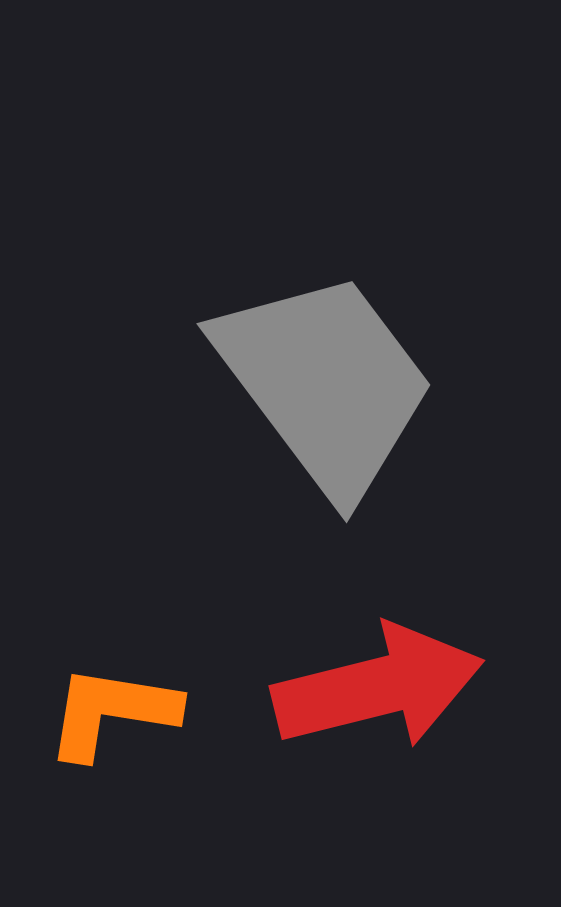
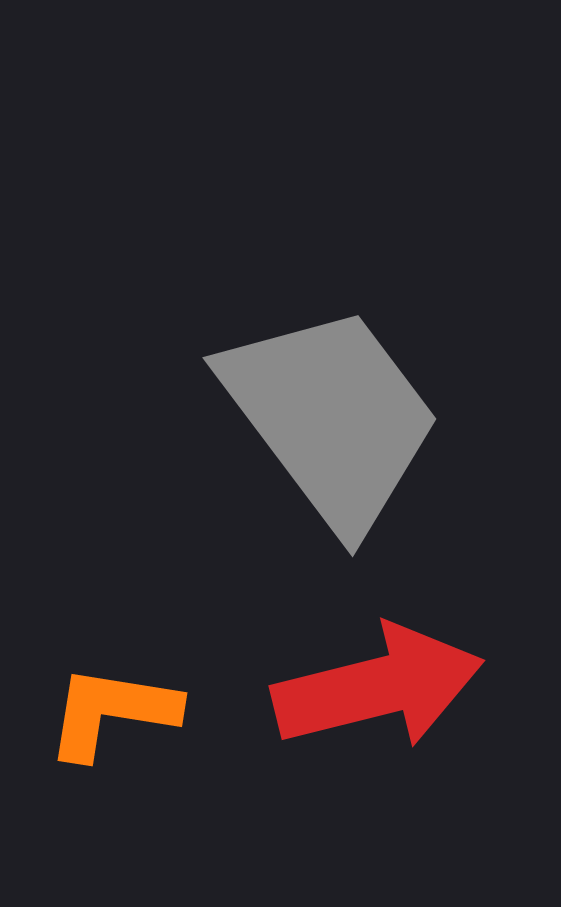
gray trapezoid: moved 6 px right, 34 px down
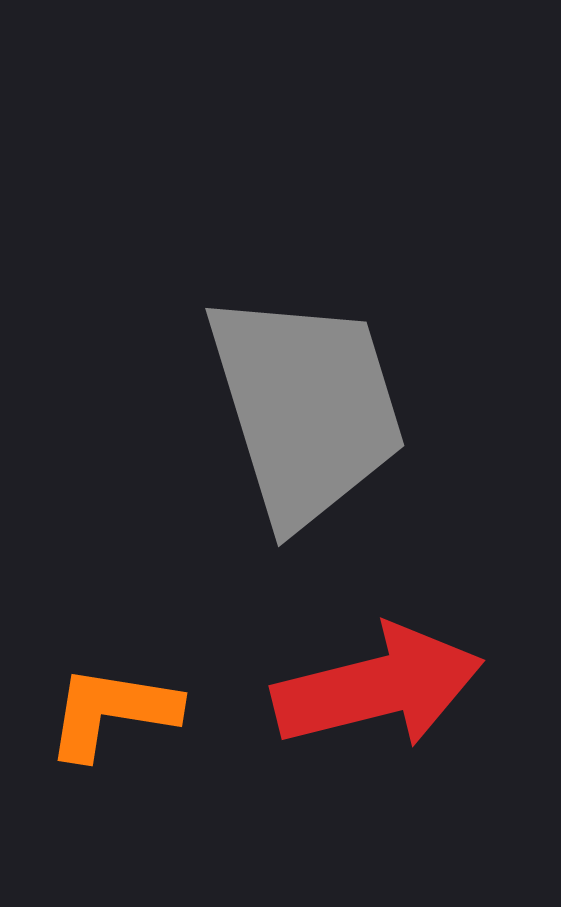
gray trapezoid: moved 25 px left, 9 px up; rotated 20 degrees clockwise
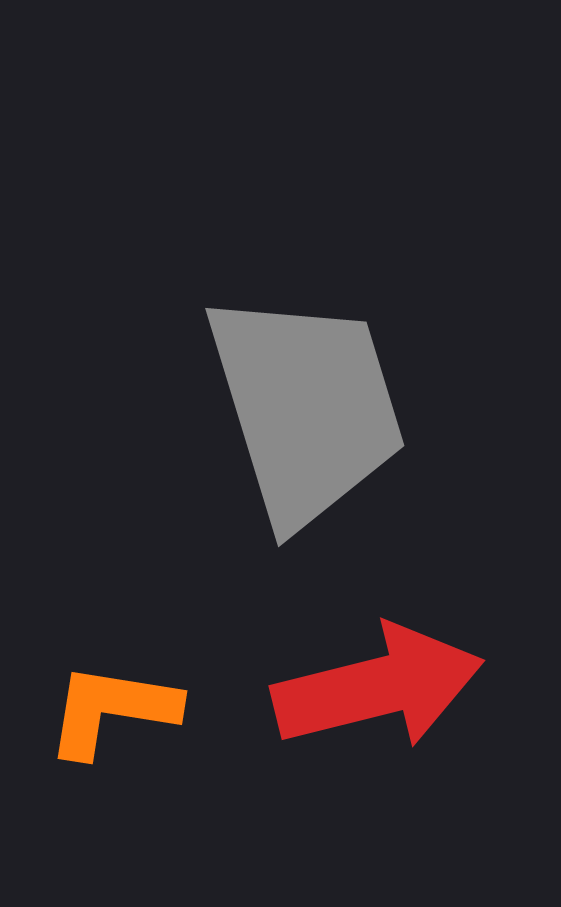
orange L-shape: moved 2 px up
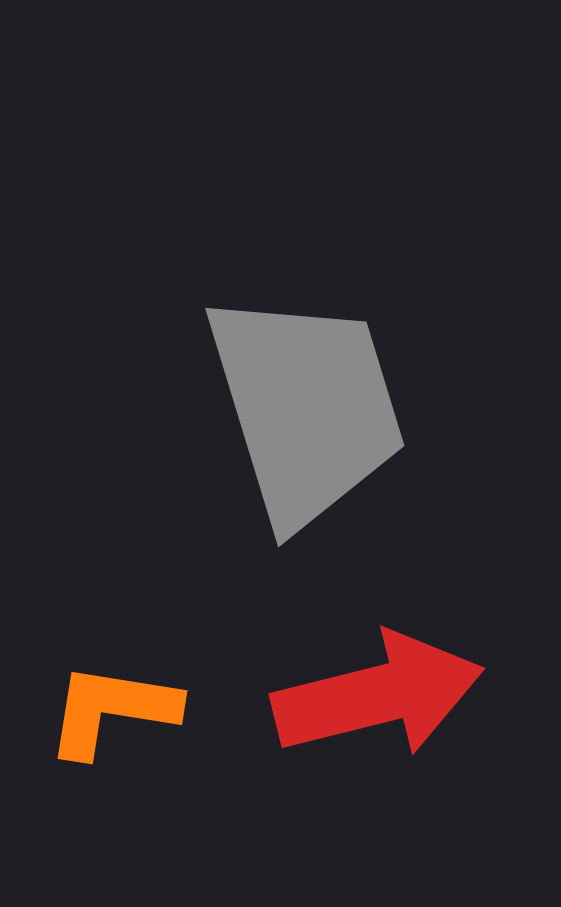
red arrow: moved 8 px down
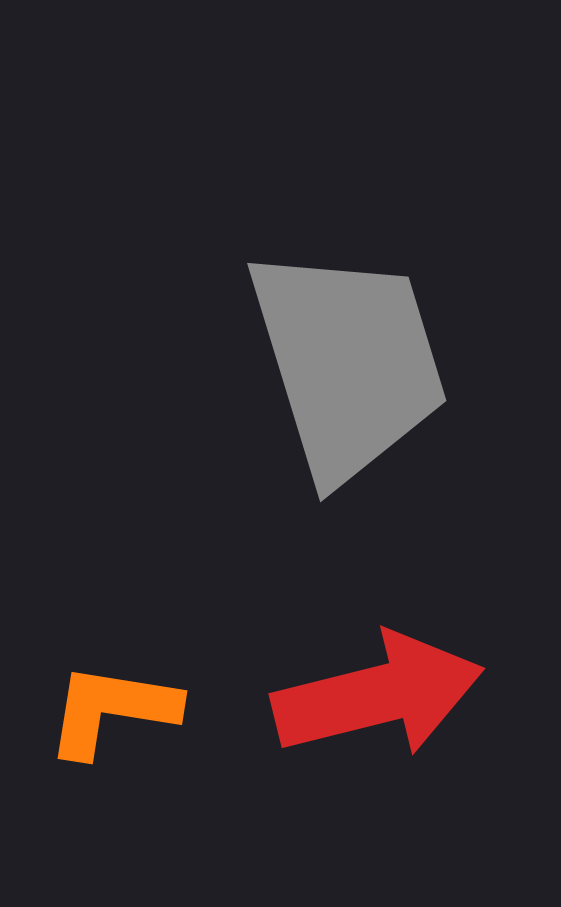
gray trapezoid: moved 42 px right, 45 px up
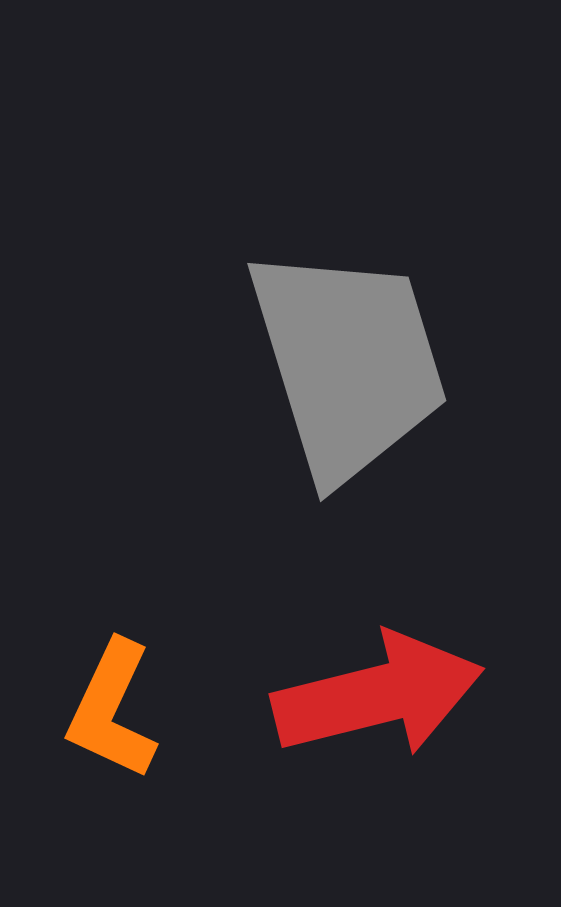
orange L-shape: rotated 74 degrees counterclockwise
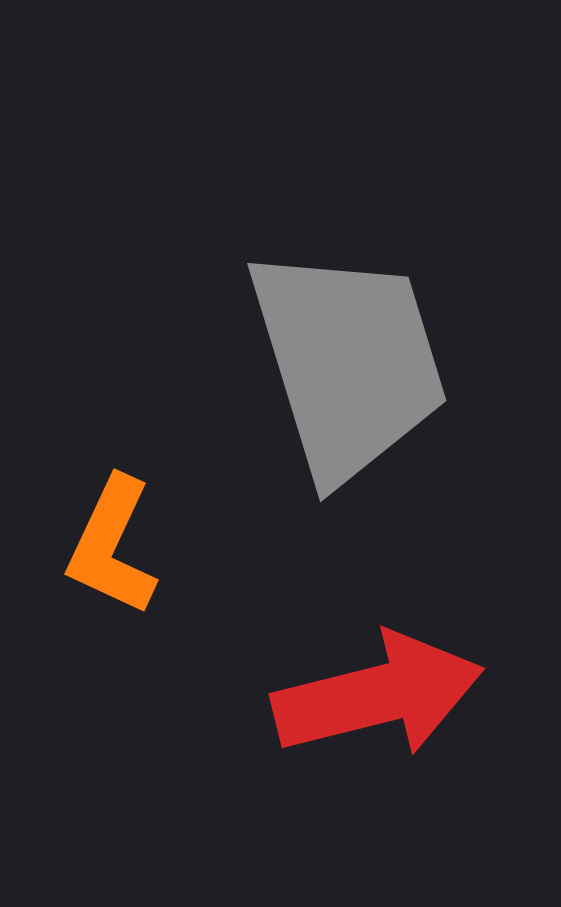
orange L-shape: moved 164 px up
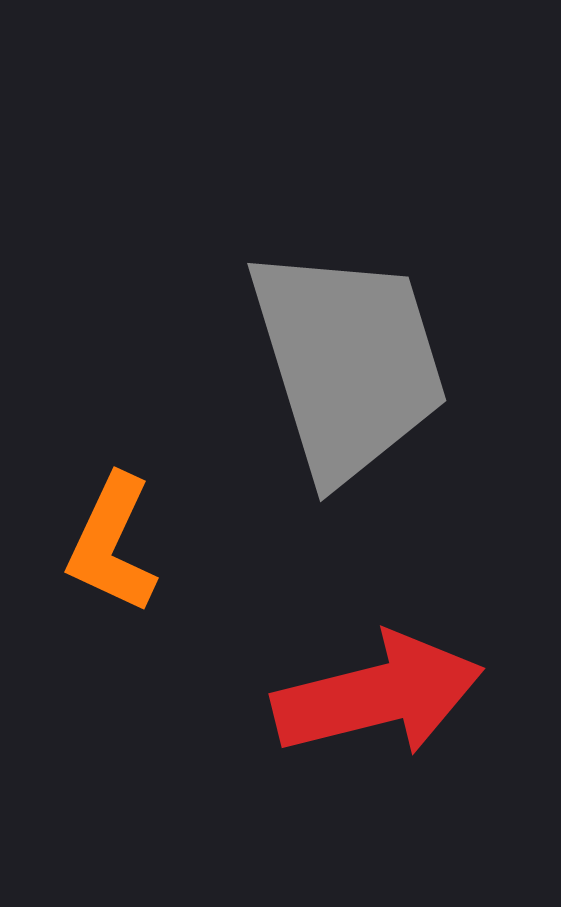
orange L-shape: moved 2 px up
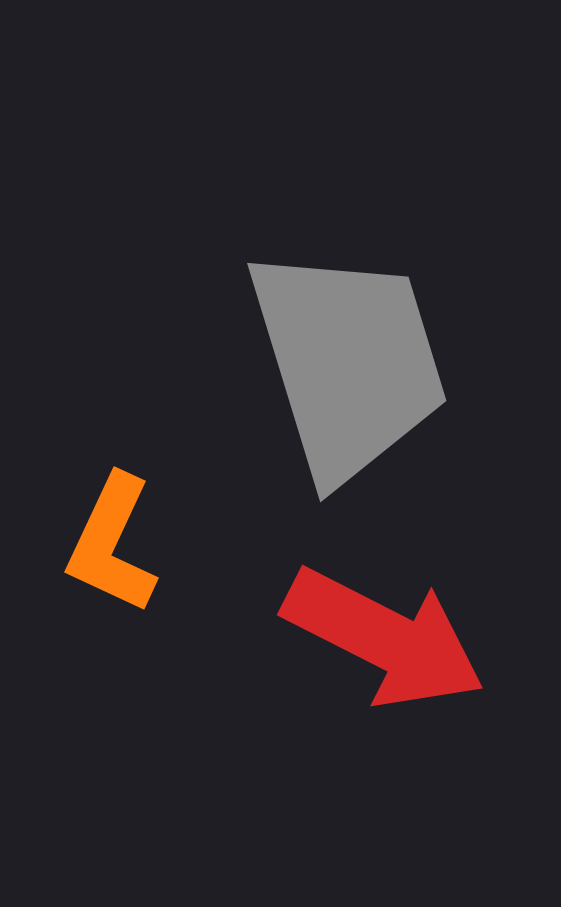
red arrow: moved 6 px right, 57 px up; rotated 41 degrees clockwise
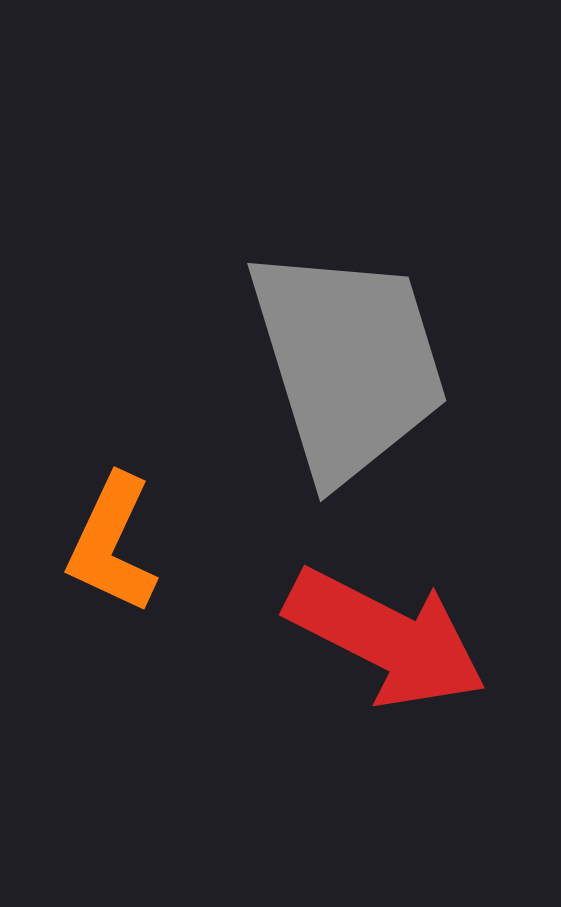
red arrow: moved 2 px right
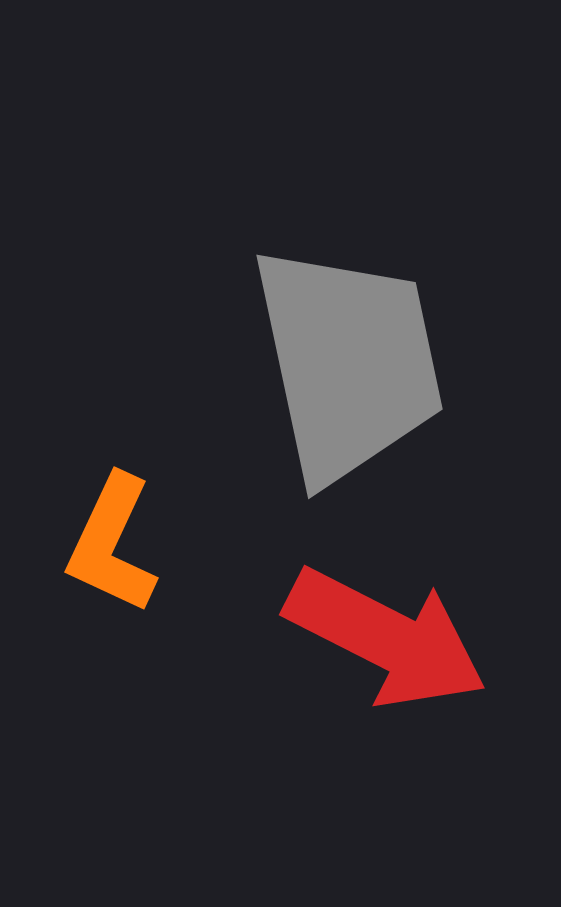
gray trapezoid: rotated 5 degrees clockwise
